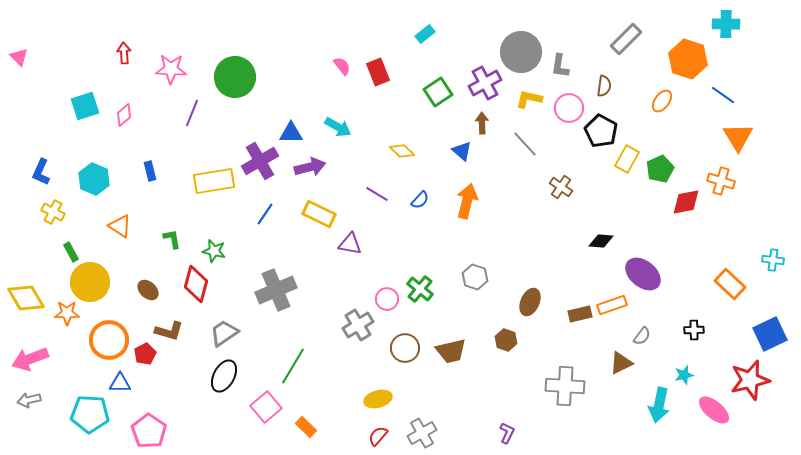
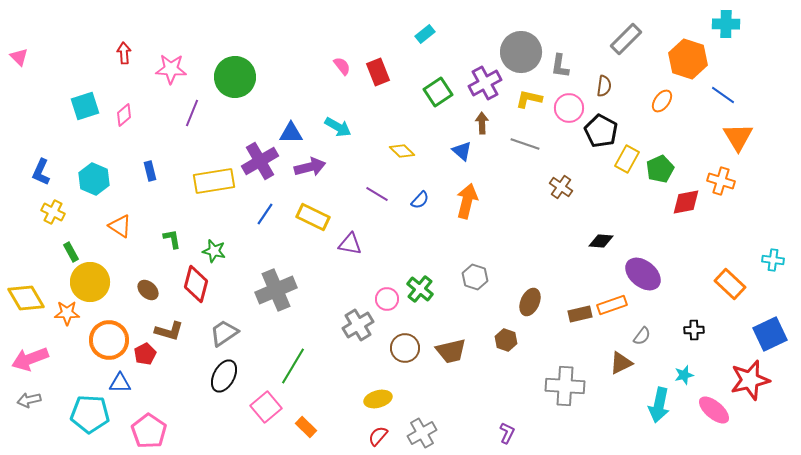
gray line at (525, 144): rotated 28 degrees counterclockwise
yellow rectangle at (319, 214): moved 6 px left, 3 px down
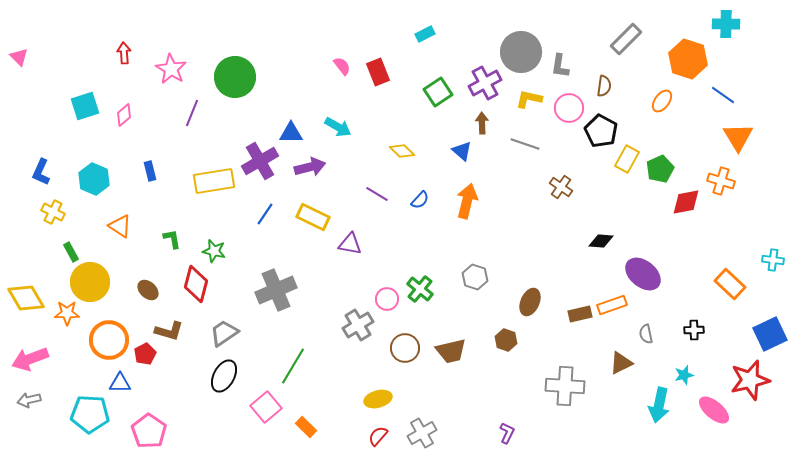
cyan rectangle at (425, 34): rotated 12 degrees clockwise
pink star at (171, 69): rotated 28 degrees clockwise
gray semicircle at (642, 336): moved 4 px right, 2 px up; rotated 132 degrees clockwise
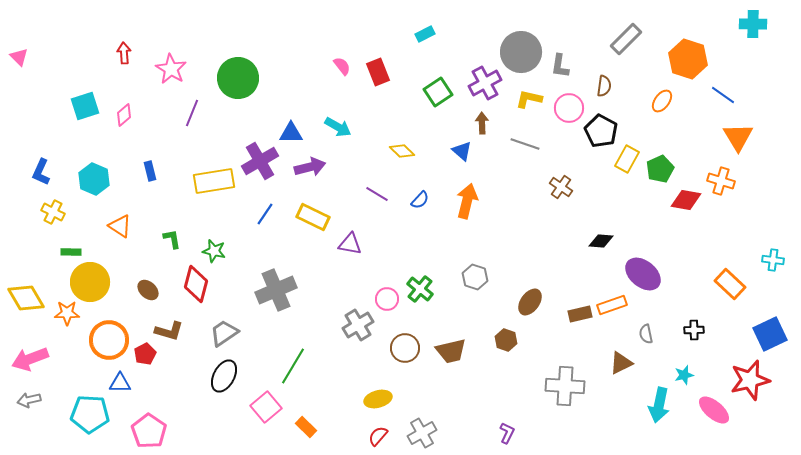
cyan cross at (726, 24): moved 27 px right
green circle at (235, 77): moved 3 px right, 1 px down
red diamond at (686, 202): moved 2 px up; rotated 20 degrees clockwise
green rectangle at (71, 252): rotated 60 degrees counterclockwise
brown ellipse at (530, 302): rotated 12 degrees clockwise
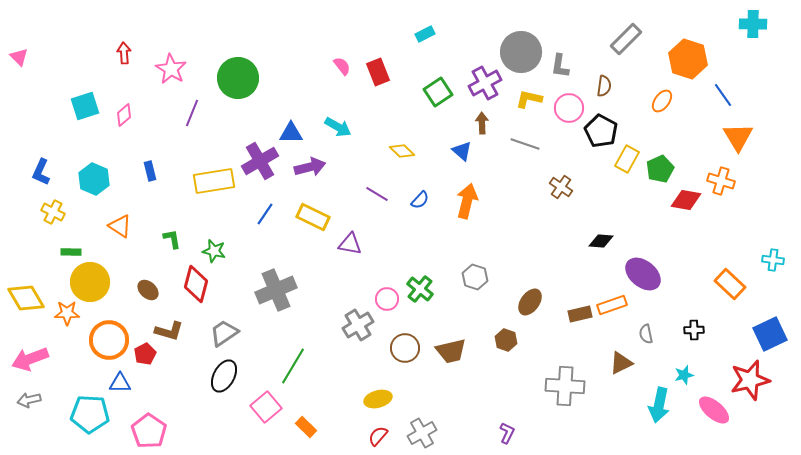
blue line at (723, 95): rotated 20 degrees clockwise
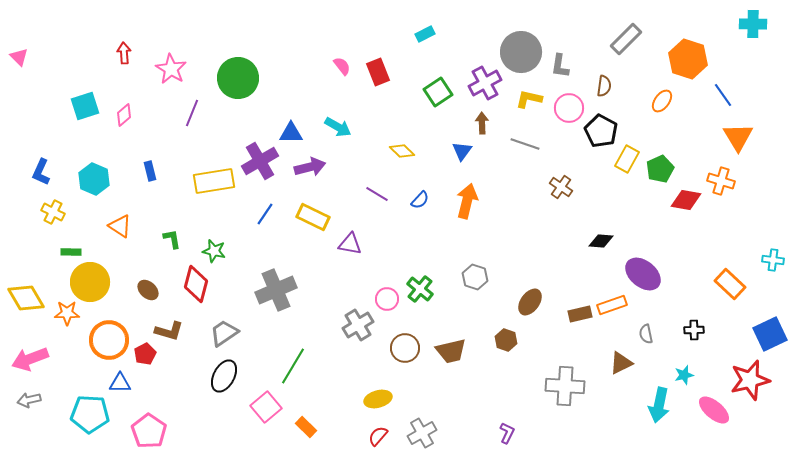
blue triangle at (462, 151): rotated 25 degrees clockwise
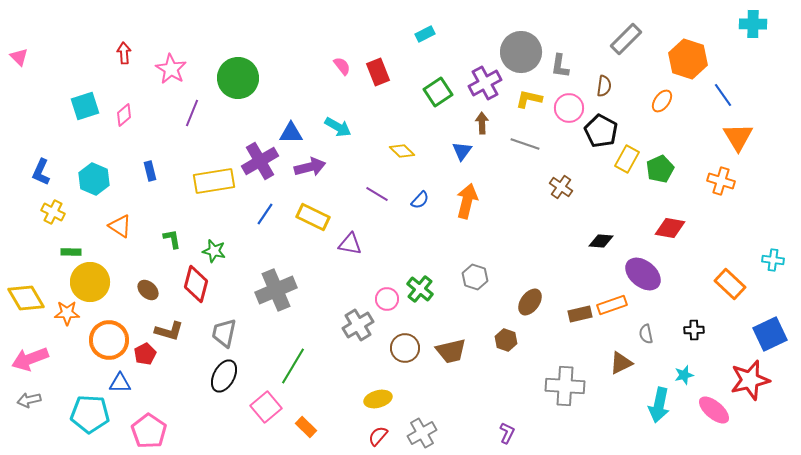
red diamond at (686, 200): moved 16 px left, 28 px down
gray trapezoid at (224, 333): rotated 44 degrees counterclockwise
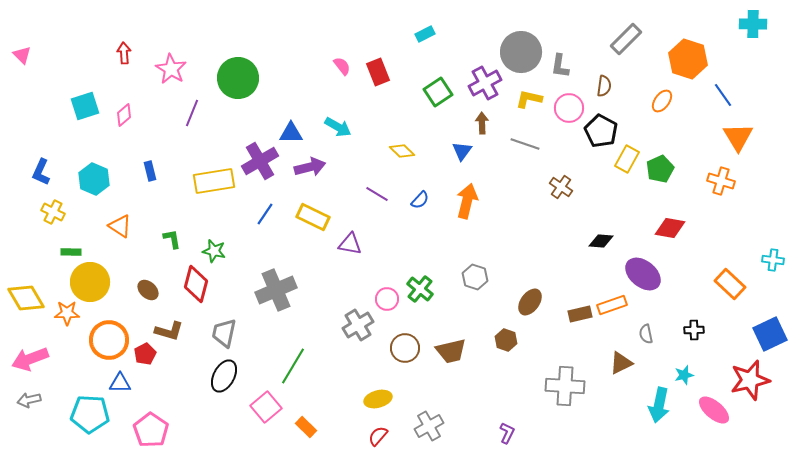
pink triangle at (19, 57): moved 3 px right, 2 px up
pink pentagon at (149, 431): moved 2 px right, 1 px up
gray cross at (422, 433): moved 7 px right, 7 px up
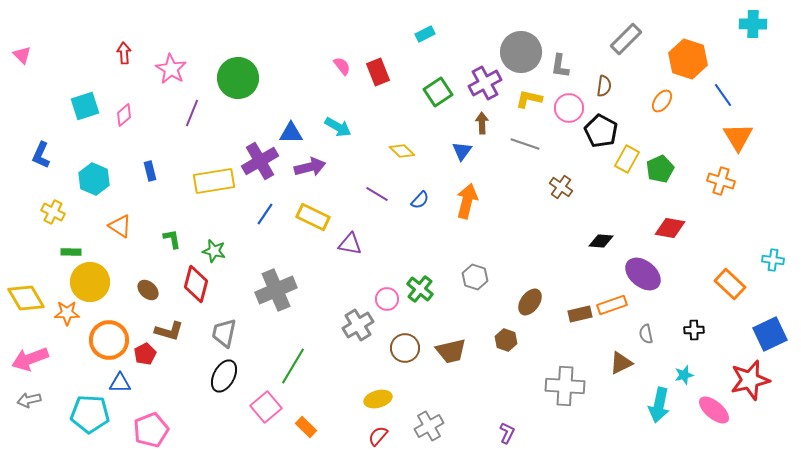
blue L-shape at (41, 172): moved 17 px up
pink pentagon at (151, 430): rotated 16 degrees clockwise
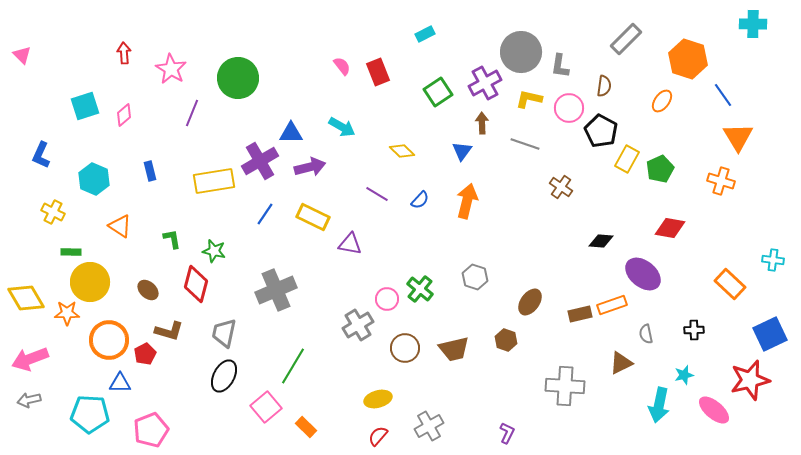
cyan arrow at (338, 127): moved 4 px right
brown trapezoid at (451, 351): moved 3 px right, 2 px up
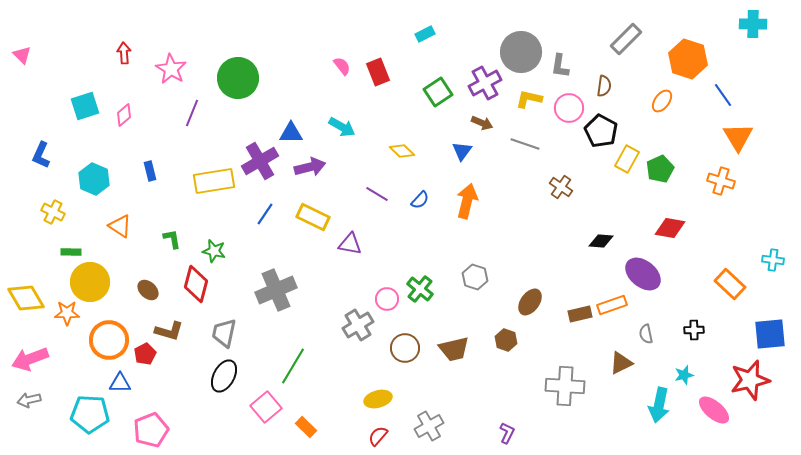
brown arrow at (482, 123): rotated 115 degrees clockwise
blue square at (770, 334): rotated 20 degrees clockwise
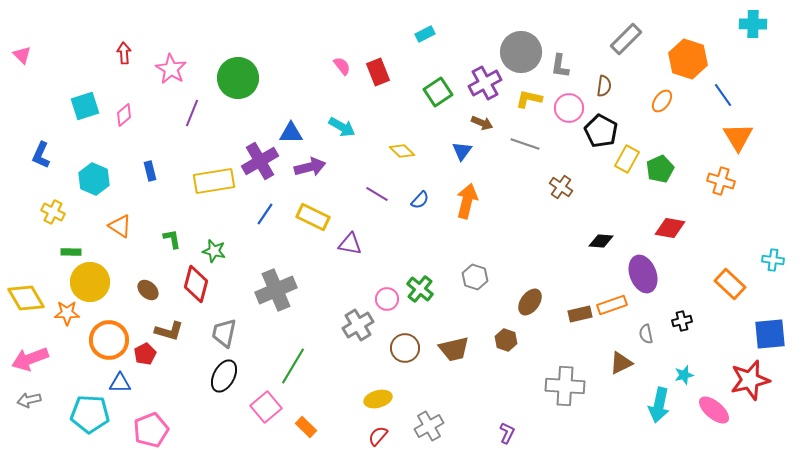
purple ellipse at (643, 274): rotated 30 degrees clockwise
black cross at (694, 330): moved 12 px left, 9 px up; rotated 12 degrees counterclockwise
